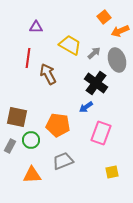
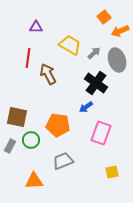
orange triangle: moved 2 px right, 6 px down
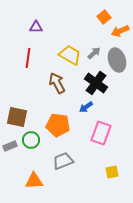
yellow trapezoid: moved 10 px down
brown arrow: moved 9 px right, 9 px down
gray rectangle: rotated 40 degrees clockwise
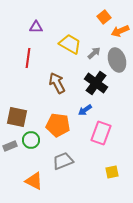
yellow trapezoid: moved 11 px up
blue arrow: moved 1 px left, 3 px down
orange triangle: rotated 30 degrees clockwise
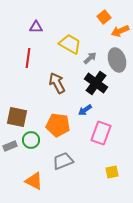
gray arrow: moved 4 px left, 5 px down
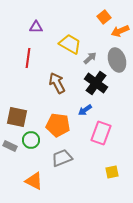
gray rectangle: rotated 48 degrees clockwise
gray trapezoid: moved 1 px left, 3 px up
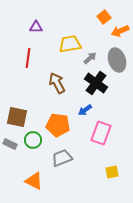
yellow trapezoid: rotated 40 degrees counterclockwise
green circle: moved 2 px right
gray rectangle: moved 2 px up
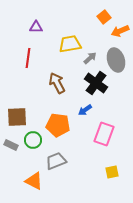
gray ellipse: moved 1 px left
brown square: rotated 15 degrees counterclockwise
pink rectangle: moved 3 px right, 1 px down
gray rectangle: moved 1 px right, 1 px down
gray trapezoid: moved 6 px left, 3 px down
